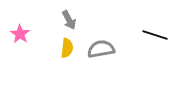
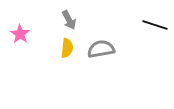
black line: moved 10 px up
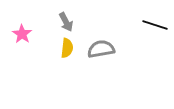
gray arrow: moved 3 px left, 2 px down
pink star: moved 2 px right
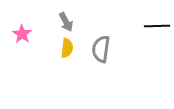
black line: moved 2 px right, 1 px down; rotated 20 degrees counterclockwise
gray semicircle: rotated 72 degrees counterclockwise
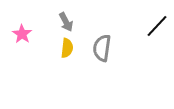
black line: rotated 45 degrees counterclockwise
gray semicircle: moved 1 px right, 1 px up
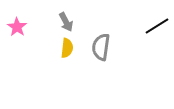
black line: rotated 15 degrees clockwise
pink star: moved 5 px left, 7 px up
gray semicircle: moved 1 px left, 1 px up
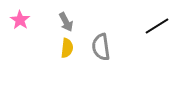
pink star: moved 3 px right, 7 px up
gray semicircle: rotated 16 degrees counterclockwise
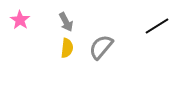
gray semicircle: rotated 48 degrees clockwise
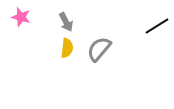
pink star: moved 1 px right, 3 px up; rotated 18 degrees counterclockwise
gray semicircle: moved 2 px left, 2 px down
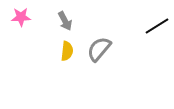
pink star: rotated 18 degrees counterclockwise
gray arrow: moved 1 px left, 1 px up
yellow semicircle: moved 3 px down
